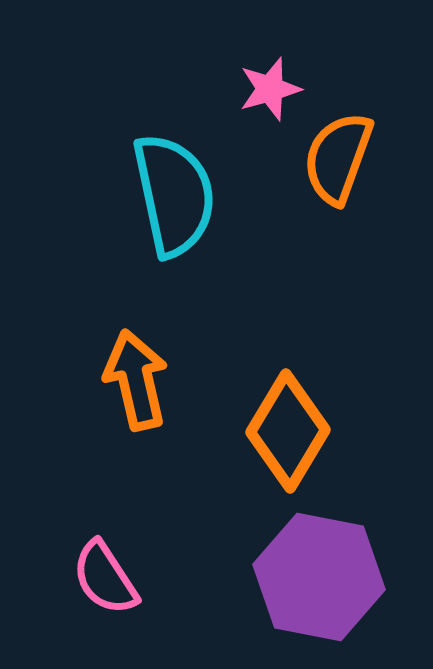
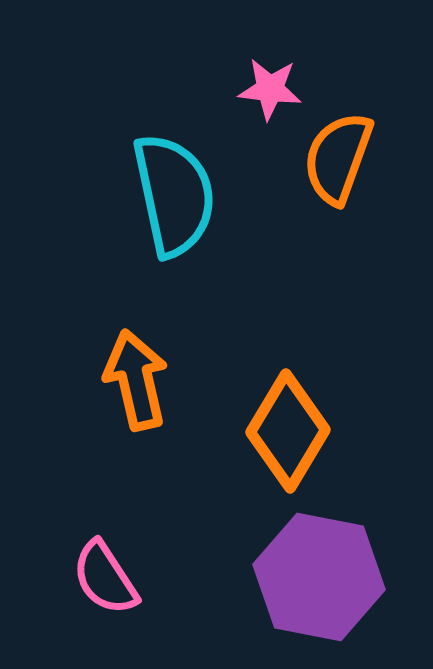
pink star: rotated 22 degrees clockwise
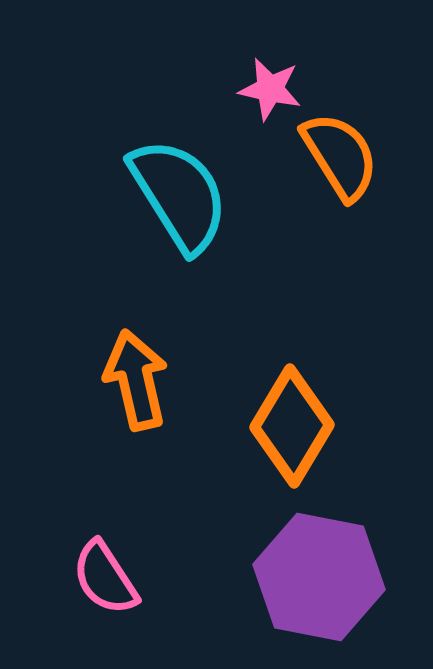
pink star: rotated 6 degrees clockwise
orange semicircle: moved 2 px right, 2 px up; rotated 128 degrees clockwise
cyan semicircle: moved 5 px right; rotated 20 degrees counterclockwise
orange diamond: moved 4 px right, 5 px up
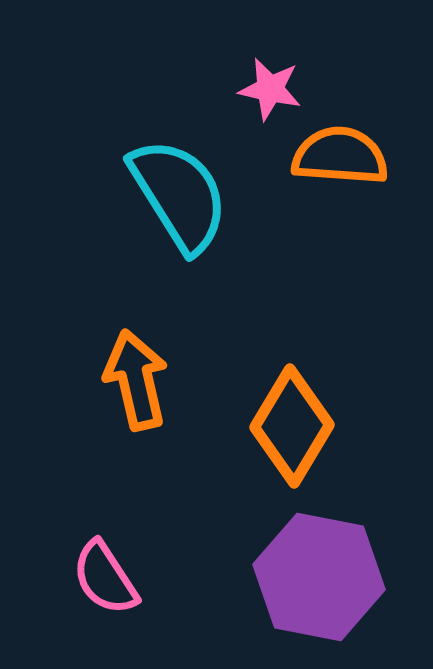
orange semicircle: rotated 54 degrees counterclockwise
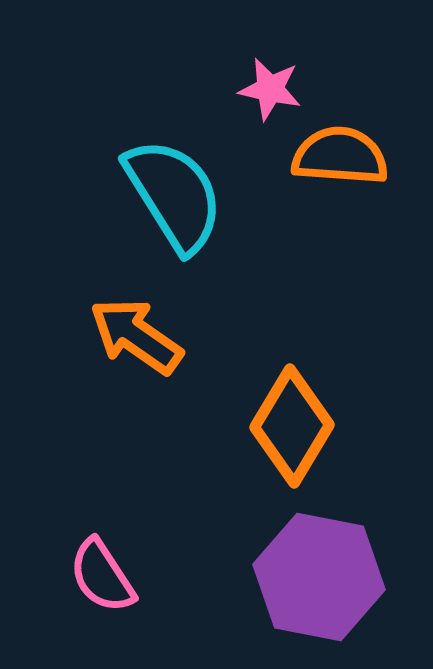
cyan semicircle: moved 5 px left
orange arrow: moved 44 px up; rotated 42 degrees counterclockwise
pink semicircle: moved 3 px left, 2 px up
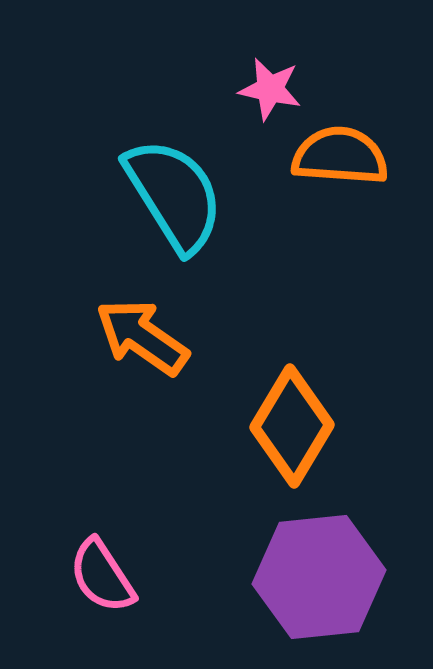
orange arrow: moved 6 px right, 1 px down
purple hexagon: rotated 17 degrees counterclockwise
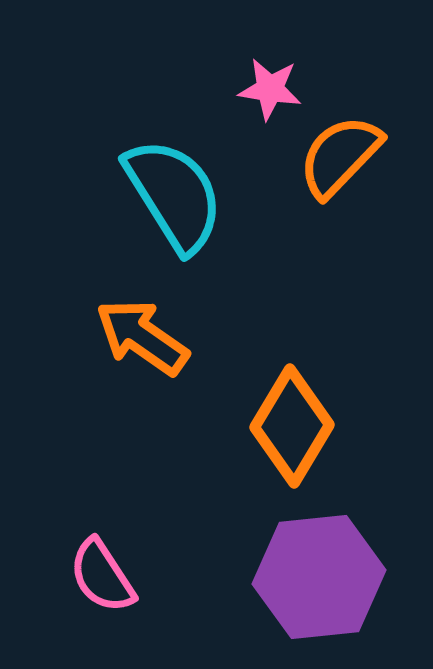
pink star: rotated 4 degrees counterclockwise
orange semicircle: rotated 50 degrees counterclockwise
